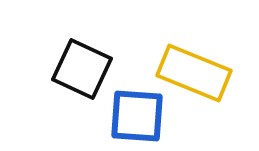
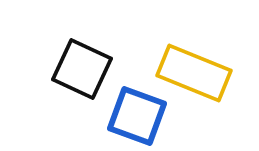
blue square: rotated 16 degrees clockwise
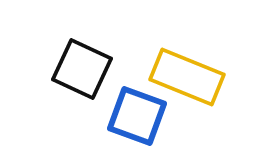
yellow rectangle: moved 7 px left, 4 px down
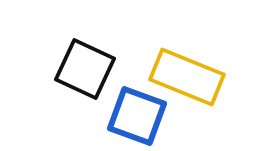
black square: moved 3 px right
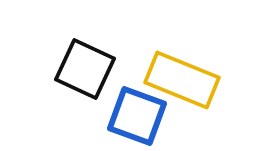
yellow rectangle: moved 5 px left, 3 px down
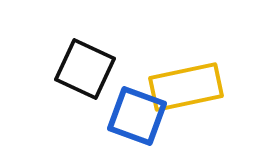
yellow rectangle: moved 4 px right, 7 px down; rotated 34 degrees counterclockwise
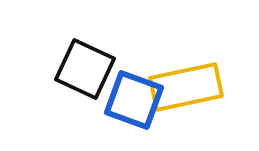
blue square: moved 3 px left, 16 px up
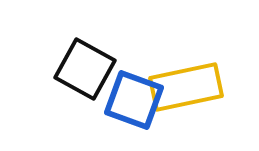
black square: rotated 4 degrees clockwise
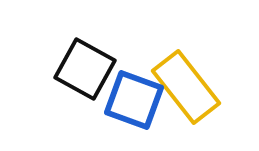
yellow rectangle: rotated 64 degrees clockwise
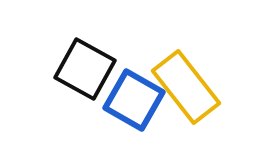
blue square: rotated 10 degrees clockwise
